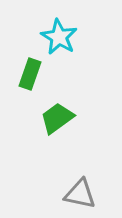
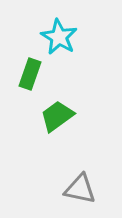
green trapezoid: moved 2 px up
gray triangle: moved 5 px up
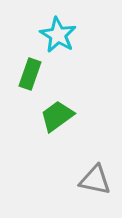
cyan star: moved 1 px left, 2 px up
gray triangle: moved 15 px right, 9 px up
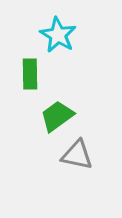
green rectangle: rotated 20 degrees counterclockwise
gray triangle: moved 18 px left, 25 px up
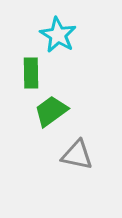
green rectangle: moved 1 px right, 1 px up
green trapezoid: moved 6 px left, 5 px up
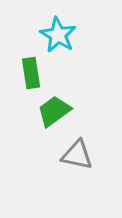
green rectangle: rotated 8 degrees counterclockwise
green trapezoid: moved 3 px right
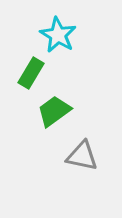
green rectangle: rotated 40 degrees clockwise
gray triangle: moved 5 px right, 1 px down
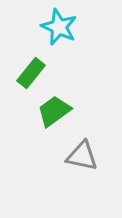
cyan star: moved 1 px right, 8 px up; rotated 6 degrees counterclockwise
green rectangle: rotated 8 degrees clockwise
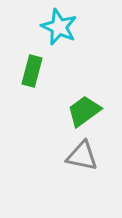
green rectangle: moved 1 px right, 2 px up; rotated 24 degrees counterclockwise
green trapezoid: moved 30 px right
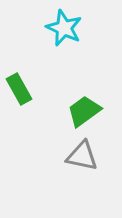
cyan star: moved 5 px right, 1 px down
green rectangle: moved 13 px left, 18 px down; rotated 44 degrees counterclockwise
